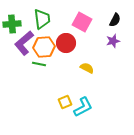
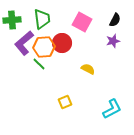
green cross: moved 4 px up
red circle: moved 4 px left
green line: rotated 32 degrees clockwise
yellow semicircle: moved 1 px right, 1 px down
cyan L-shape: moved 29 px right, 2 px down
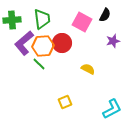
black semicircle: moved 10 px left, 5 px up
orange hexagon: moved 1 px left, 1 px up
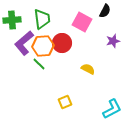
black semicircle: moved 4 px up
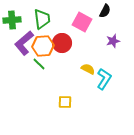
yellow square: rotated 24 degrees clockwise
cyan L-shape: moved 8 px left, 30 px up; rotated 30 degrees counterclockwise
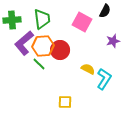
red circle: moved 2 px left, 7 px down
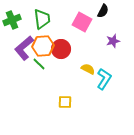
black semicircle: moved 2 px left
green cross: rotated 18 degrees counterclockwise
purple L-shape: moved 5 px down
red circle: moved 1 px right, 1 px up
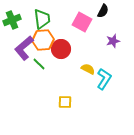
orange hexagon: moved 6 px up
